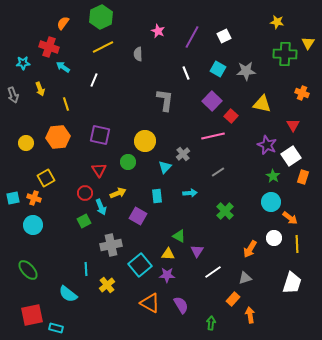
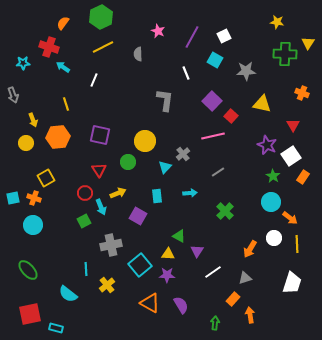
cyan square at (218, 69): moved 3 px left, 9 px up
yellow arrow at (40, 89): moved 7 px left, 31 px down
orange rectangle at (303, 177): rotated 16 degrees clockwise
red square at (32, 315): moved 2 px left, 1 px up
green arrow at (211, 323): moved 4 px right
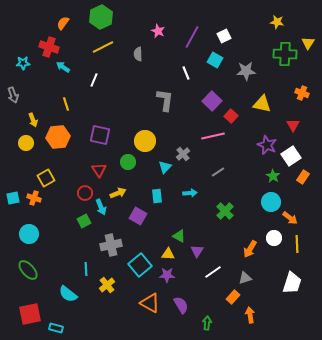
cyan circle at (33, 225): moved 4 px left, 9 px down
orange rectangle at (233, 299): moved 2 px up
green arrow at (215, 323): moved 8 px left
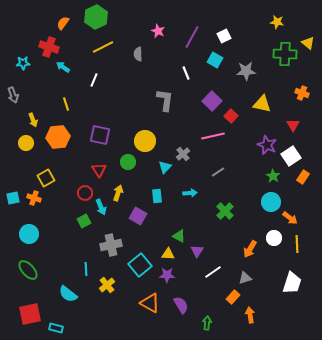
green hexagon at (101, 17): moved 5 px left
yellow triangle at (308, 43): rotated 24 degrees counterclockwise
yellow arrow at (118, 193): rotated 49 degrees counterclockwise
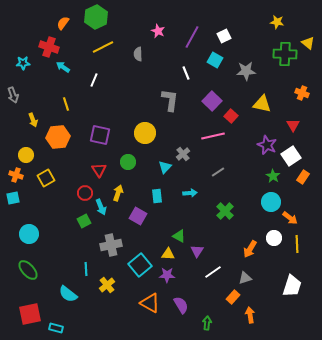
gray L-shape at (165, 100): moved 5 px right
yellow circle at (145, 141): moved 8 px up
yellow circle at (26, 143): moved 12 px down
orange cross at (34, 198): moved 18 px left, 23 px up
white trapezoid at (292, 283): moved 3 px down
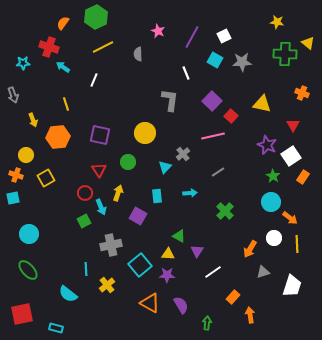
gray star at (246, 71): moved 4 px left, 9 px up
gray triangle at (245, 278): moved 18 px right, 6 px up
red square at (30, 314): moved 8 px left
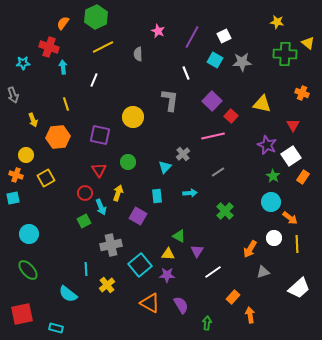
cyan arrow at (63, 67): rotated 48 degrees clockwise
yellow circle at (145, 133): moved 12 px left, 16 px up
white trapezoid at (292, 286): moved 7 px right, 2 px down; rotated 30 degrees clockwise
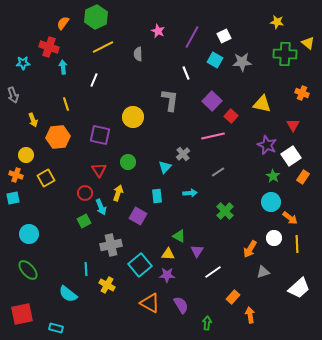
yellow cross at (107, 285): rotated 21 degrees counterclockwise
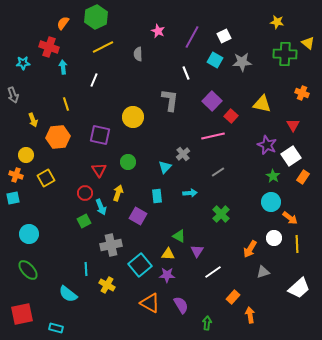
green cross at (225, 211): moved 4 px left, 3 px down
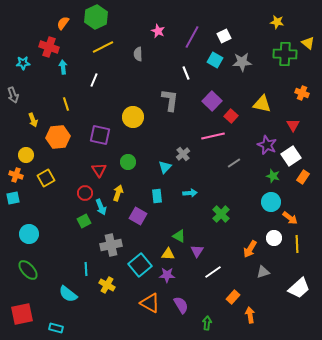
gray line at (218, 172): moved 16 px right, 9 px up
green star at (273, 176): rotated 16 degrees counterclockwise
